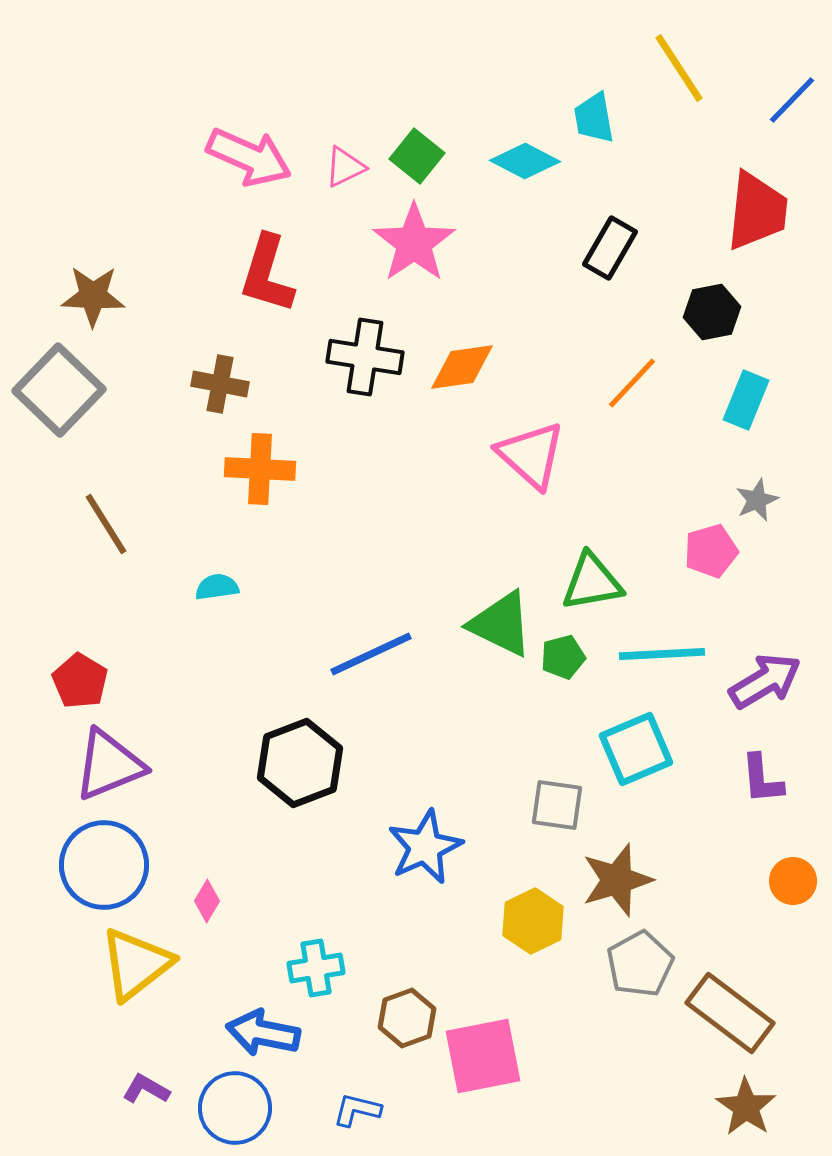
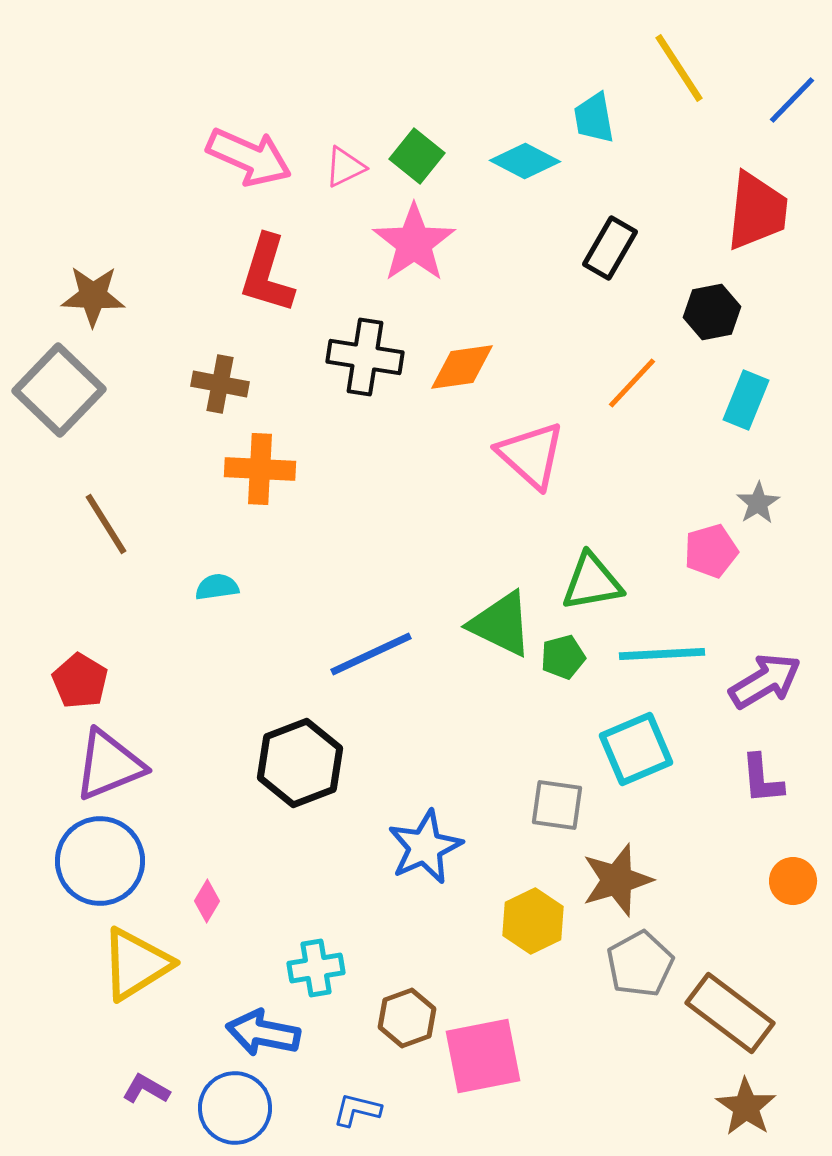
gray star at (757, 500): moved 1 px right, 3 px down; rotated 9 degrees counterclockwise
blue circle at (104, 865): moved 4 px left, 4 px up
yellow triangle at (136, 964): rotated 6 degrees clockwise
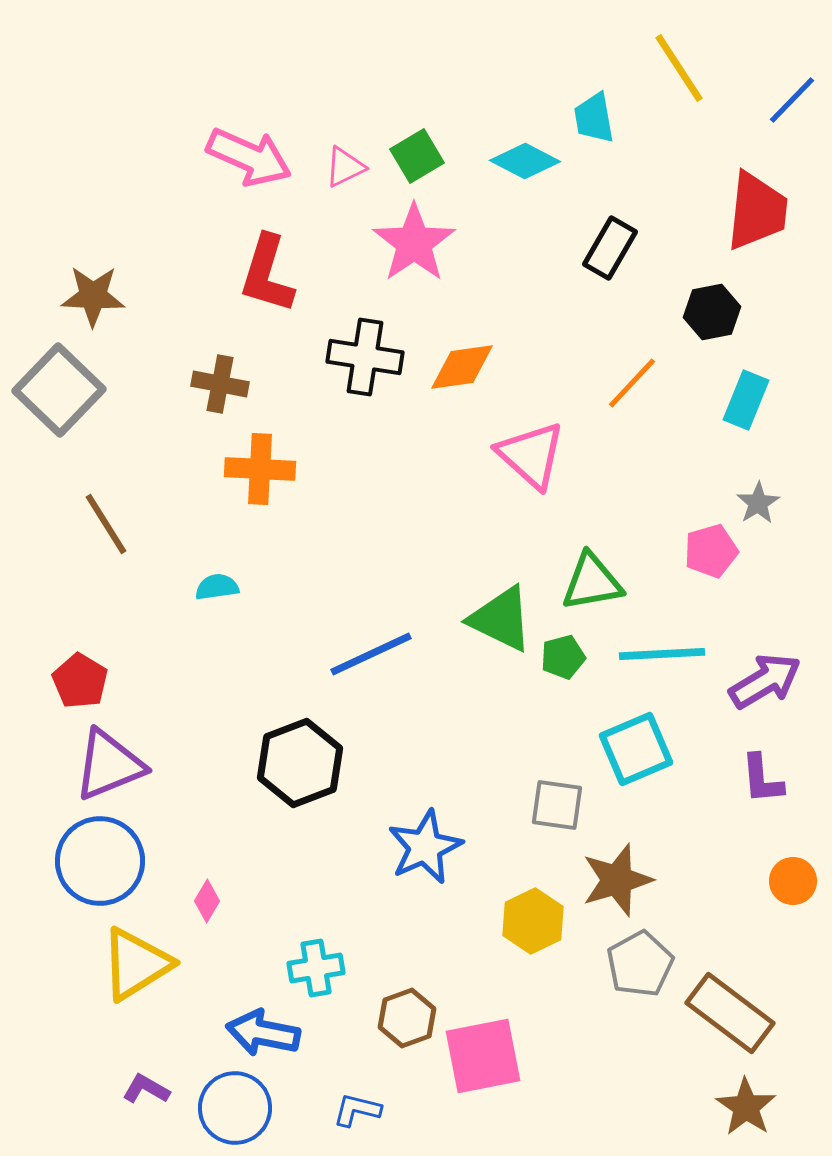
green square at (417, 156): rotated 20 degrees clockwise
green triangle at (501, 624): moved 5 px up
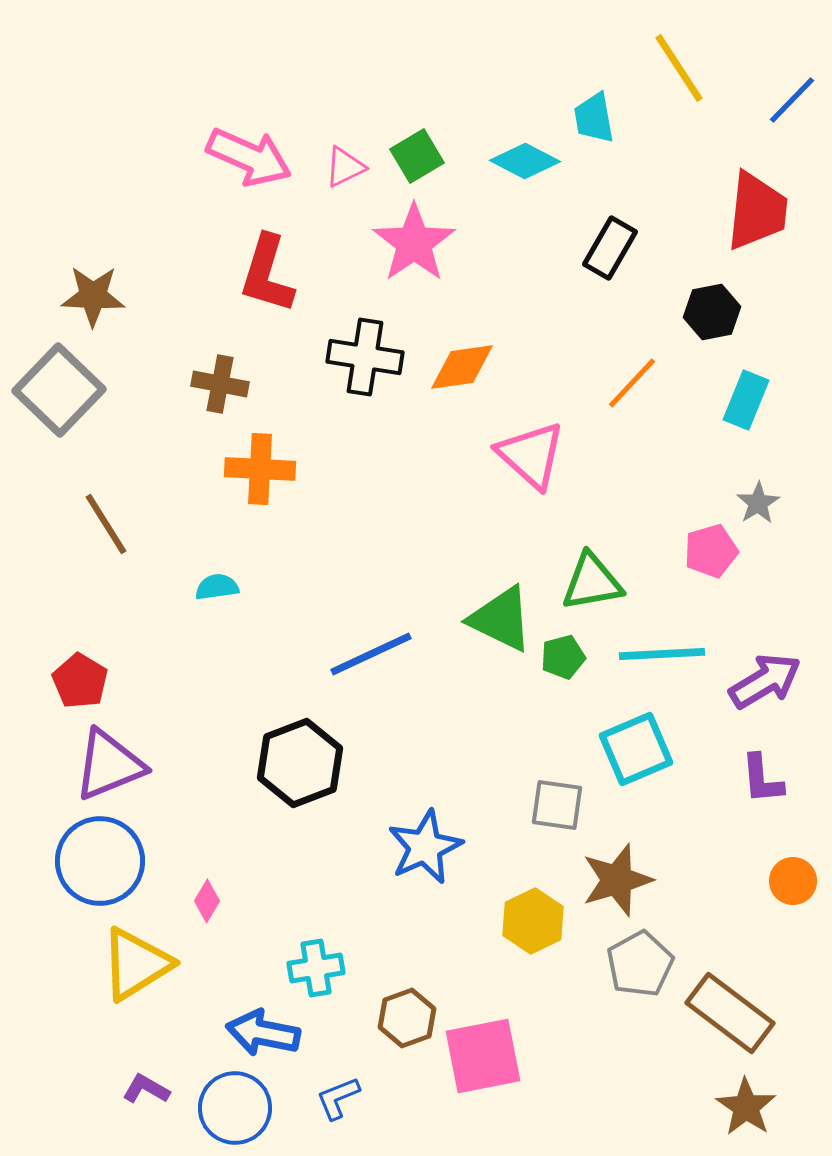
blue L-shape at (357, 1110): moved 19 px left, 12 px up; rotated 36 degrees counterclockwise
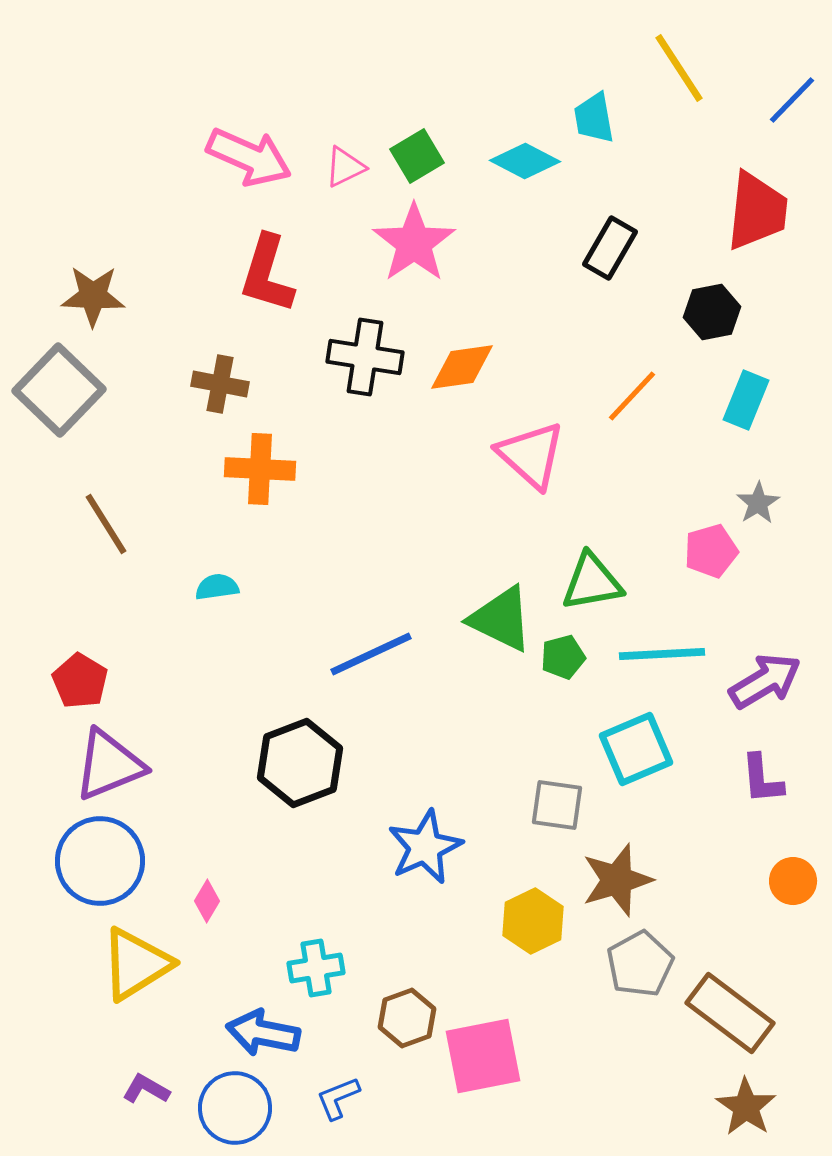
orange line at (632, 383): moved 13 px down
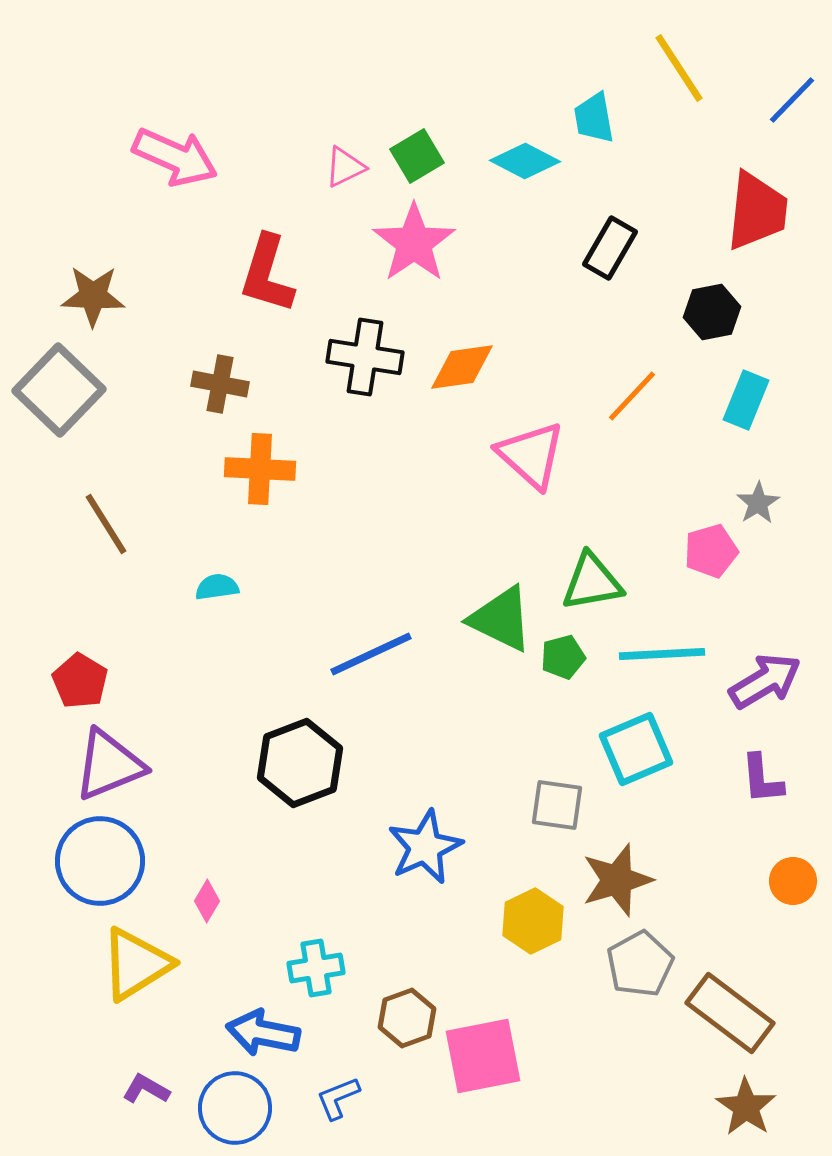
pink arrow at (249, 157): moved 74 px left
